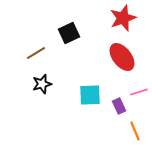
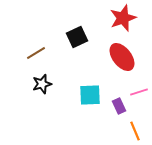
black square: moved 8 px right, 4 px down
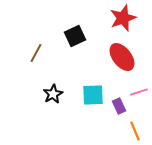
black square: moved 2 px left, 1 px up
brown line: rotated 30 degrees counterclockwise
black star: moved 11 px right, 10 px down; rotated 12 degrees counterclockwise
cyan square: moved 3 px right
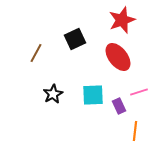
red star: moved 1 px left, 2 px down
black square: moved 3 px down
red ellipse: moved 4 px left
orange line: rotated 30 degrees clockwise
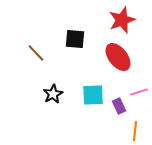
black square: rotated 30 degrees clockwise
brown line: rotated 72 degrees counterclockwise
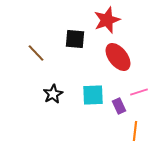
red star: moved 15 px left
